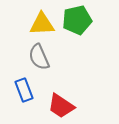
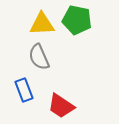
green pentagon: rotated 24 degrees clockwise
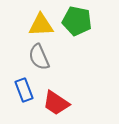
green pentagon: moved 1 px down
yellow triangle: moved 1 px left, 1 px down
red trapezoid: moved 5 px left, 3 px up
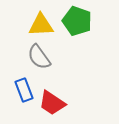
green pentagon: rotated 8 degrees clockwise
gray semicircle: rotated 12 degrees counterclockwise
red trapezoid: moved 4 px left
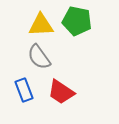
green pentagon: rotated 8 degrees counterclockwise
red trapezoid: moved 9 px right, 11 px up
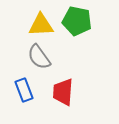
red trapezoid: moved 2 px right; rotated 60 degrees clockwise
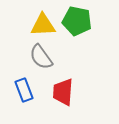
yellow triangle: moved 2 px right
gray semicircle: moved 2 px right
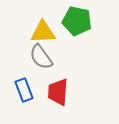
yellow triangle: moved 7 px down
red trapezoid: moved 5 px left
